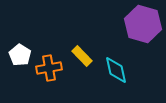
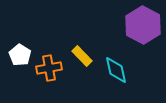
purple hexagon: moved 1 px down; rotated 12 degrees clockwise
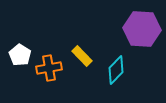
purple hexagon: moved 1 px left, 4 px down; rotated 24 degrees counterclockwise
cyan diamond: rotated 56 degrees clockwise
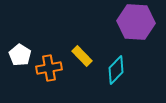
purple hexagon: moved 6 px left, 7 px up
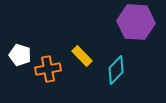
white pentagon: rotated 15 degrees counterclockwise
orange cross: moved 1 px left, 1 px down
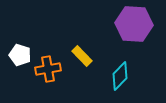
purple hexagon: moved 2 px left, 2 px down
cyan diamond: moved 4 px right, 6 px down
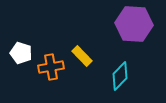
white pentagon: moved 1 px right, 2 px up
orange cross: moved 3 px right, 2 px up
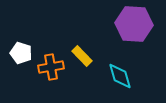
cyan diamond: rotated 60 degrees counterclockwise
